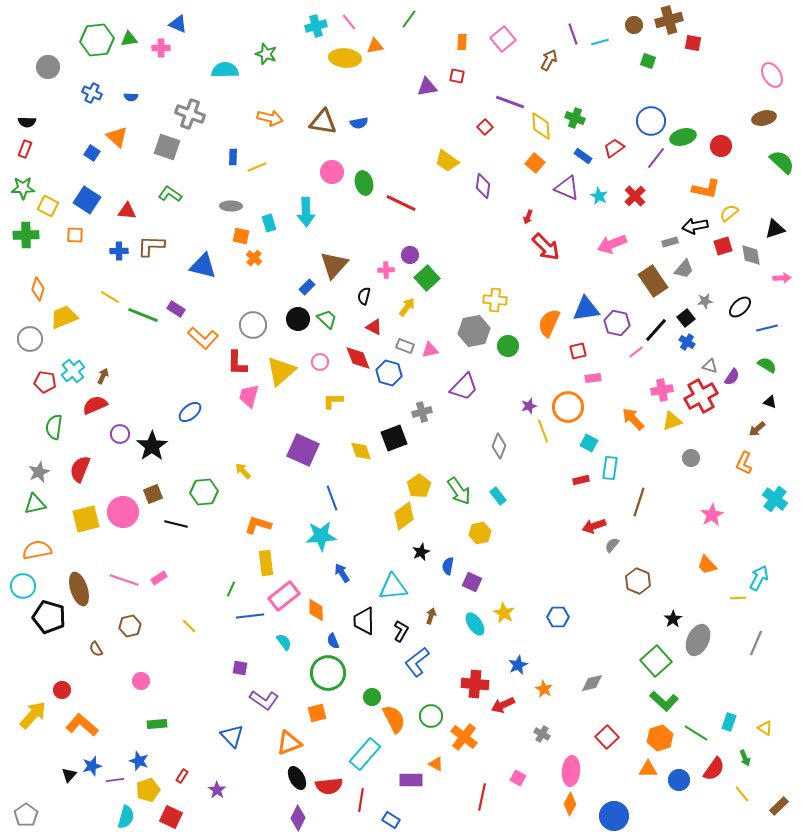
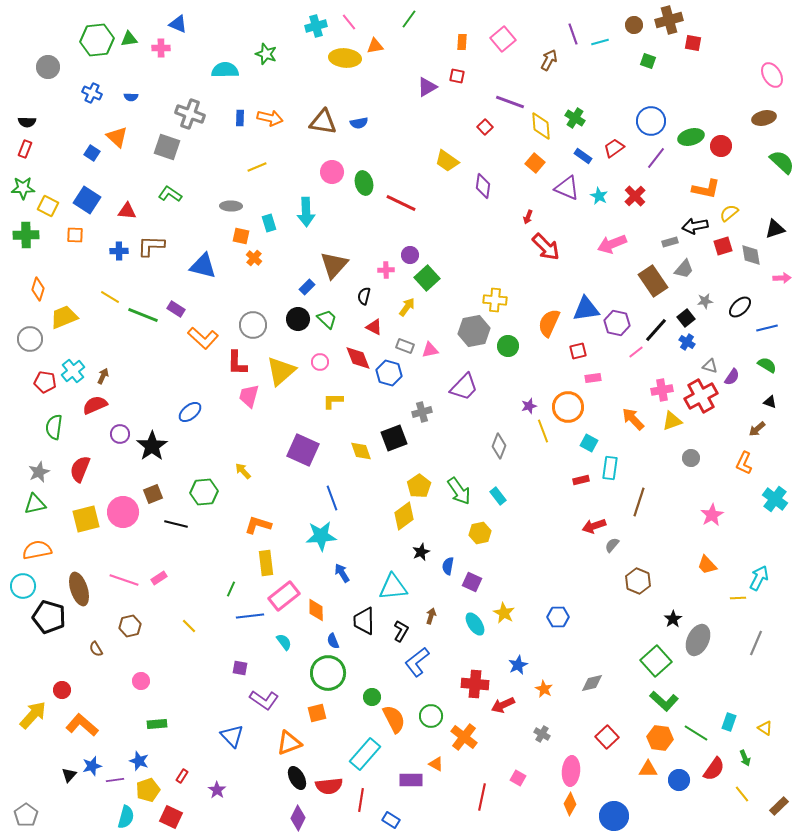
purple triangle at (427, 87): rotated 20 degrees counterclockwise
green cross at (575, 118): rotated 12 degrees clockwise
green ellipse at (683, 137): moved 8 px right
blue rectangle at (233, 157): moved 7 px right, 39 px up
orange hexagon at (660, 738): rotated 25 degrees clockwise
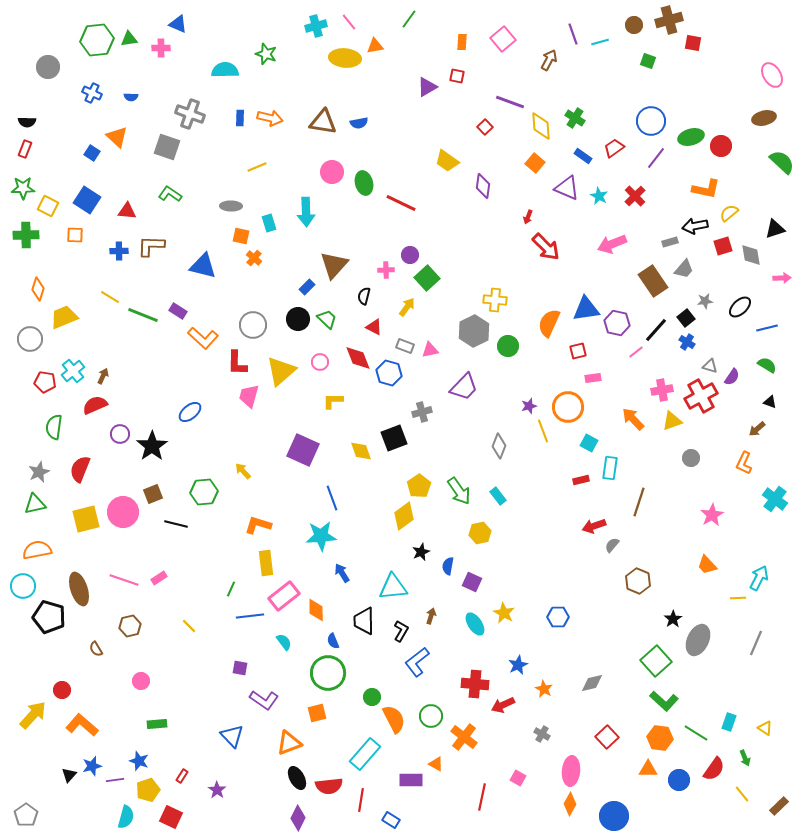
purple rectangle at (176, 309): moved 2 px right, 2 px down
gray hexagon at (474, 331): rotated 16 degrees counterclockwise
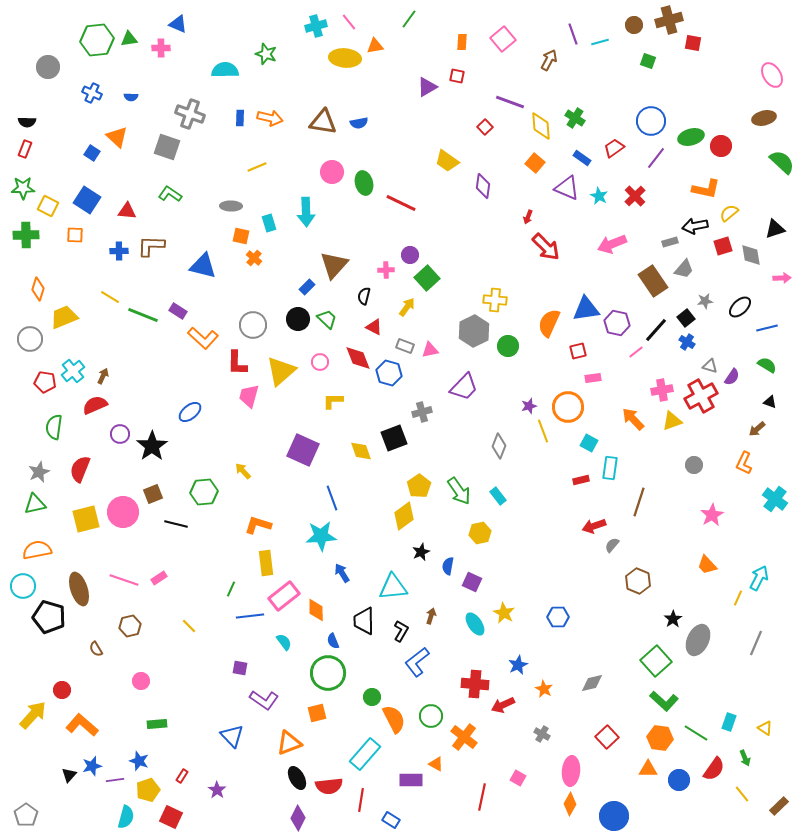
blue rectangle at (583, 156): moved 1 px left, 2 px down
gray circle at (691, 458): moved 3 px right, 7 px down
yellow line at (738, 598): rotated 63 degrees counterclockwise
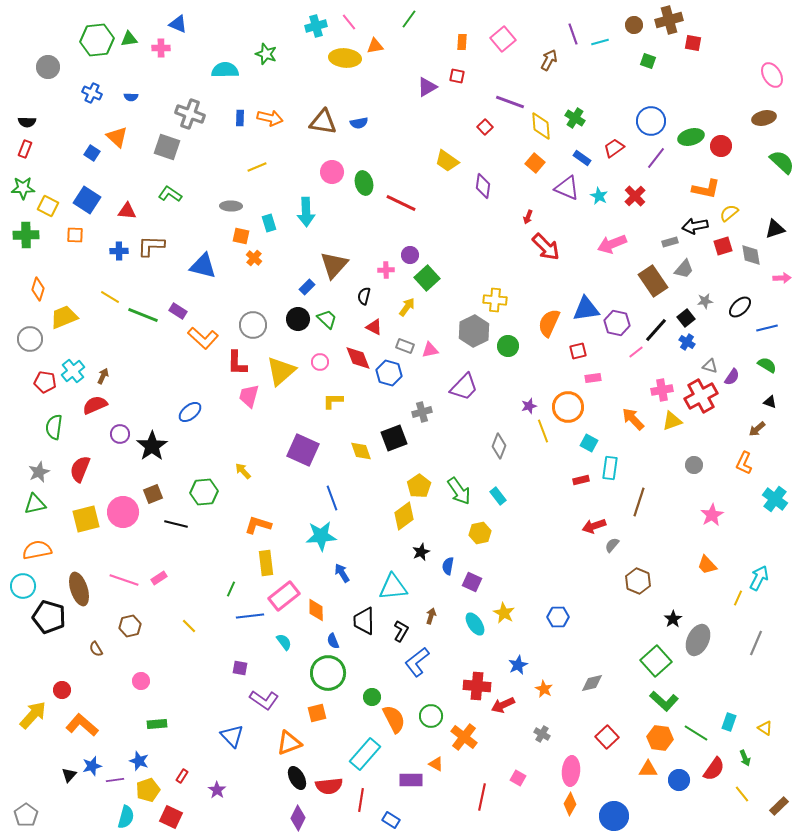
red cross at (475, 684): moved 2 px right, 2 px down
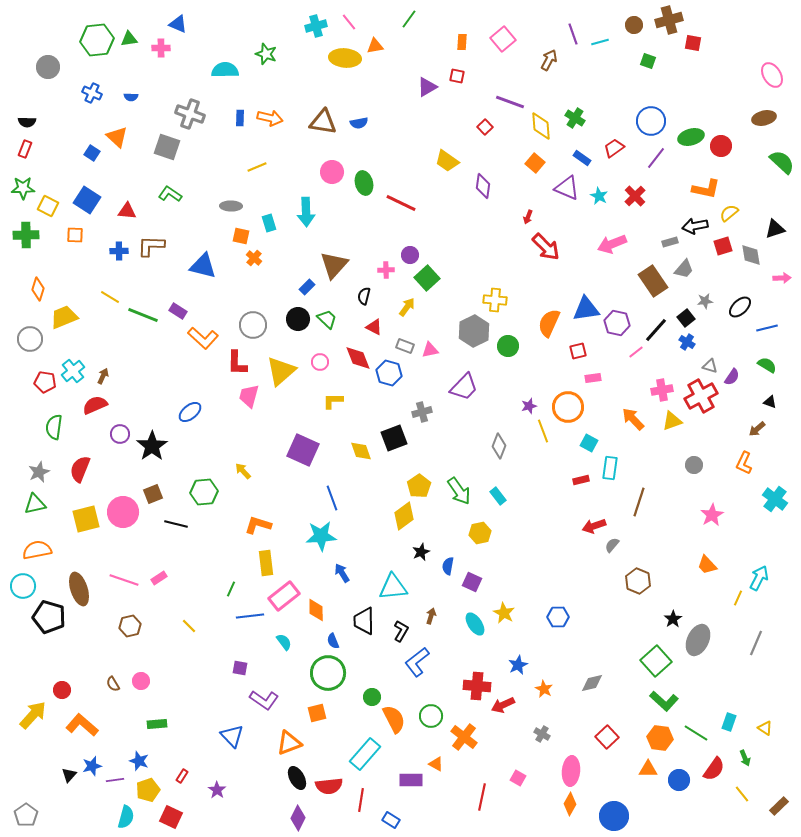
brown semicircle at (96, 649): moved 17 px right, 35 px down
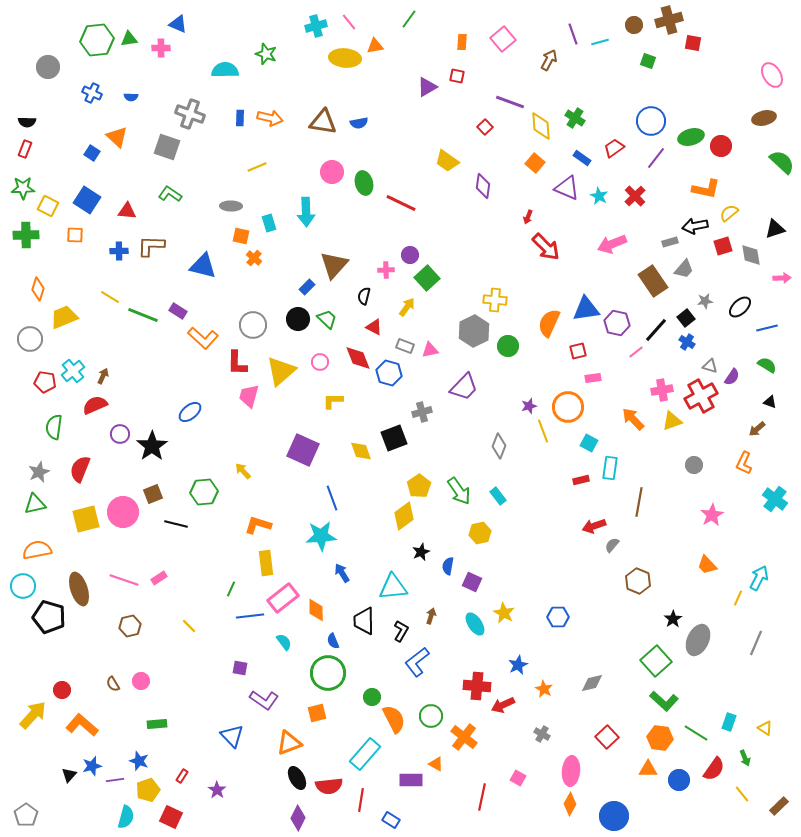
brown line at (639, 502): rotated 8 degrees counterclockwise
pink rectangle at (284, 596): moved 1 px left, 2 px down
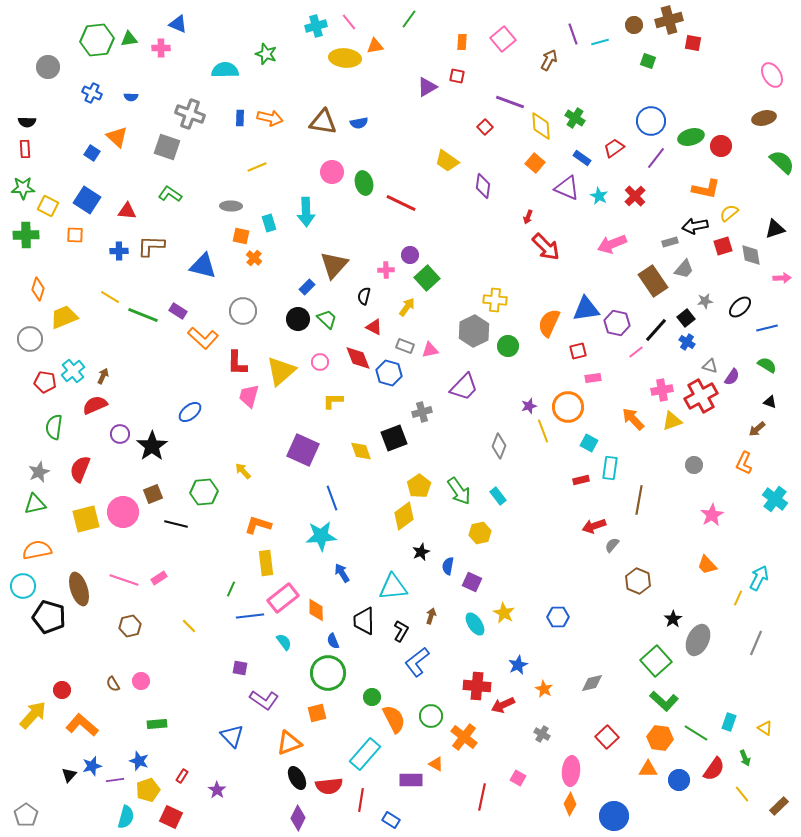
red rectangle at (25, 149): rotated 24 degrees counterclockwise
gray circle at (253, 325): moved 10 px left, 14 px up
brown line at (639, 502): moved 2 px up
